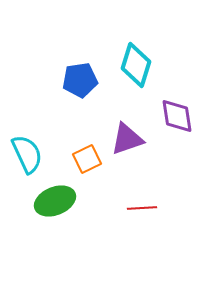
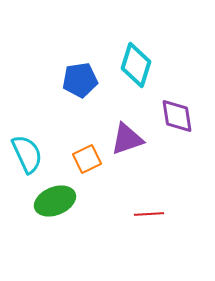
red line: moved 7 px right, 6 px down
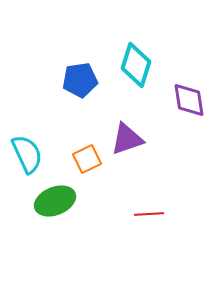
purple diamond: moved 12 px right, 16 px up
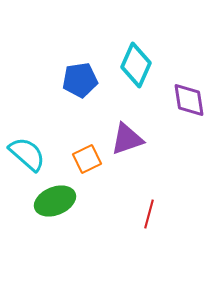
cyan diamond: rotated 6 degrees clockwise
cyan semicircle: rotated 24 degrees counterclockwise
red line: rotated 72 degrees counterclockwise
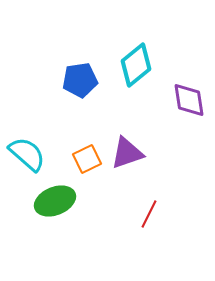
cyan diamond: rotated 27 degrees clockwise
purple triangle: moved 14 px down
red line: rotated 12 degrees clockwise
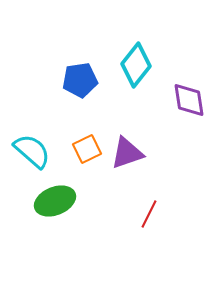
cyan diamond: rotated 12 degrees counterclockwise
cyan semicircle: moved 5 px right, 3 px up
orange square: moved 10 px up
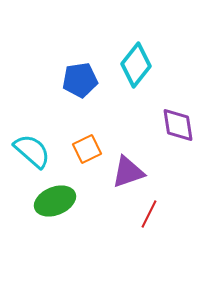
purple diamond: moved 11 px left, 25 px down
purple triangle: moved 1 px right, 19 px down
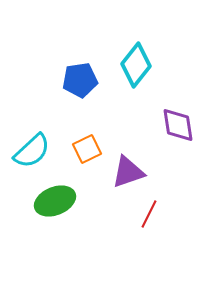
cyan semicircle: rotated 96 degrees clockwise
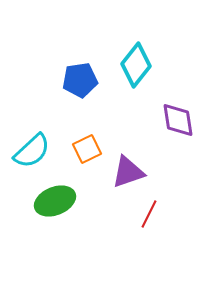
purple diamond: moved 5 px up
